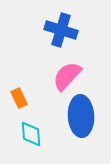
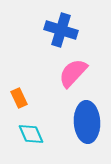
pink semicircle: moved 6 px right, 3 px up
blue ellipse: moved 6 px right, 6 px down
cyan diamond: rotated 20 degrees counterclockwise
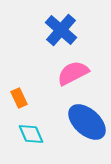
blue cross: rotated 24 degrees clockwise
pink semicircle: rotated 20 degrees clockwise
blue ellipse: rotated 45 degrees counterclockwise
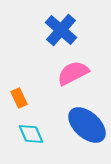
blue ellipse: moved 3 px down
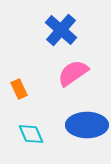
pink semicircle: rotated 8 degrees counterclockwise
orange rectangle: moved 9 px up
blue ellipse: rotated 42 degrees counterclockwise
